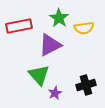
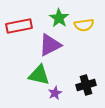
yellow semicircle: moved 3 px up
green triangle: rotated 35 degrees counterclockwise
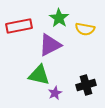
yellow semicircle: moved 1 px right, 4 px down; rotated 18 degrees clockwise
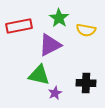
yellow semicircle: moved 1 px right, 1 px down
black cross: moved 2 px up; rotated 18 degrees clockwise
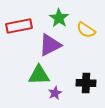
yellow semicircle: rotated 24 degrees clockwise
green triangle: rotated 15 degrees counterclockwise
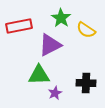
green star: moved 2 px right
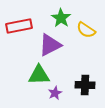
black cross: moved 1 px left, 2 px down
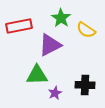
green triangle: moved 2 px left
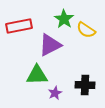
green star: moved 3 px right, 1 px down
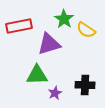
purple triangle: moved 1 px left, 1 px up; rotated 10 degrees clockwise
